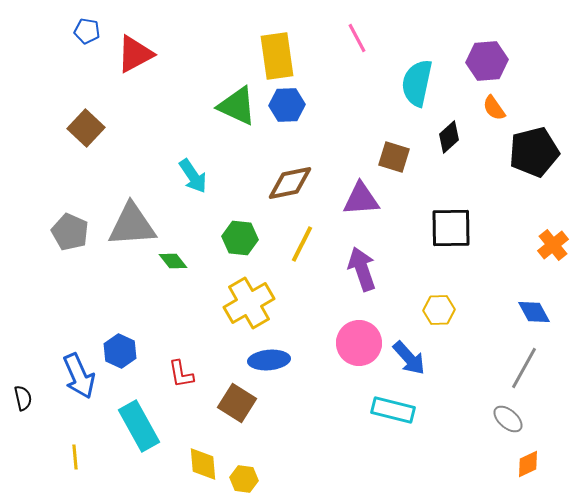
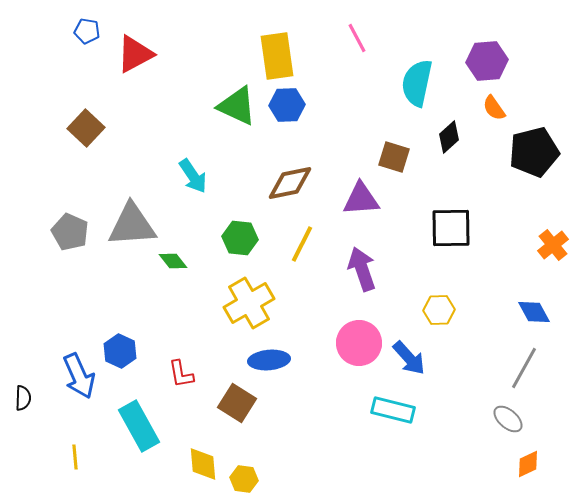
black semicircle at (23, 398): rotated 15 degrees clockwise
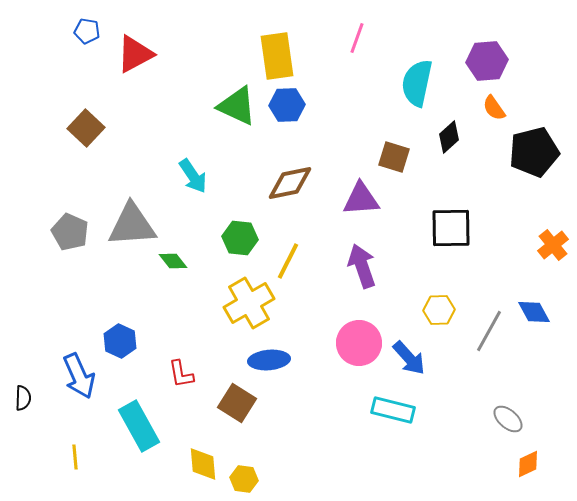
pink line at (357, 38): rotated 48 degrees clockwise
yellow line at (302, 244): moved 14 px left, 17 px down
purple arrow at (362, 269): moved 3 px up
blue hexagon at (120, 351): moved 10 px up
gray line at (524, 368): moved 35 px left, 37 px up
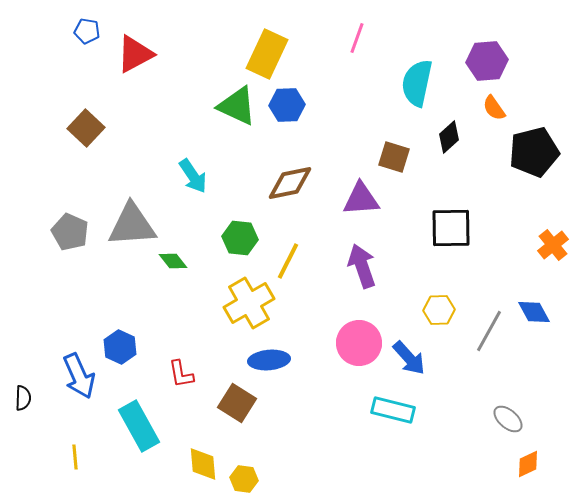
yellow rectangle at (277, 56): moved 10 px left, 2 px up; rotated 33 degrees clockwise
blue hexagon at (120, 341): moved 6 px down
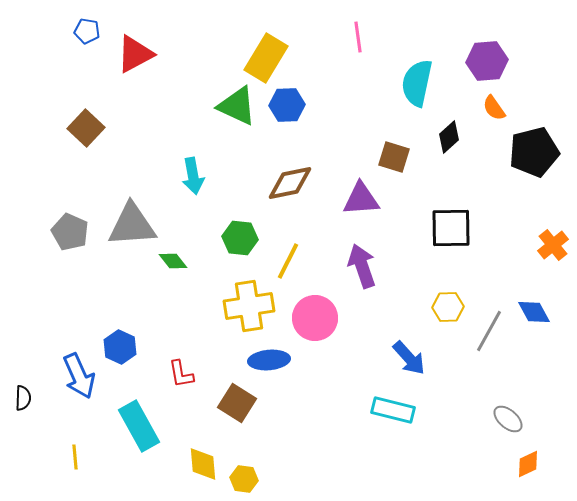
pink line at (357, 38): moved 1 px right, 1 px up; rotated 28 degrees counterclockwise
yellow rectangle at (267, 54): moved 1 px left, 4 px down; rotated 6 degrees clockwise
cyan arrow at (193, 176): rotated 24 degrees clockwise
yellow cross at (249, 303): moved 3 px down; rotated 21 degrees clockwise
yellow hexagon at (439, 310): moved 9 px right, 3 px up
pink circle at (359, 343): moved 44 px left, 25 px up
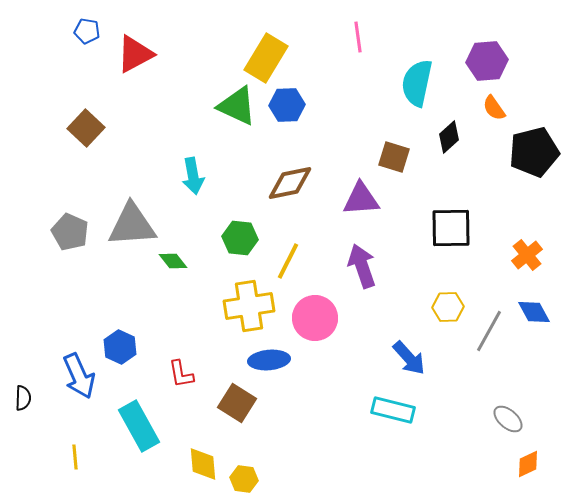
orange cross at (553, 245): moved 26 px left, 10 px down
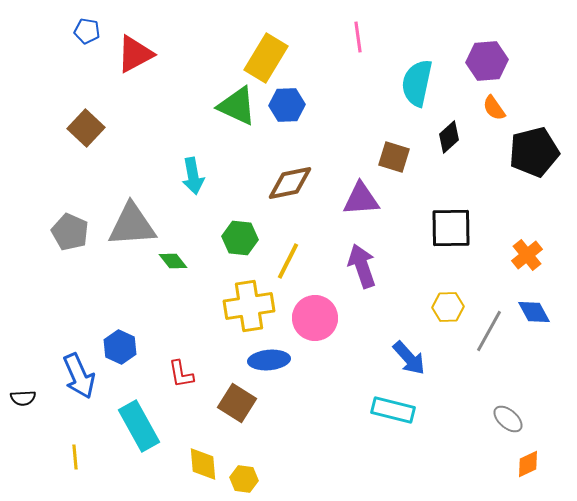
black semicircle at (23, 398): rotated 85 degrees clockwise
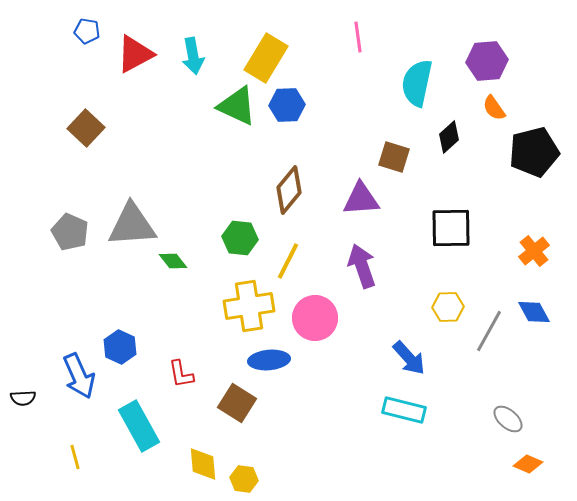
cyan arrow at (193, 176): moved 120 px up
brown diamond at (290, 183): moved 1 px left, 7 px down; rotated 39 degrees counterclockwise
orange cross at (527, 255): moved 7 px right, 4 px up
cyan rectangle at (393, 410): moved 11 px right
yellow line at (75, 457): rotated 10 degrees counterclockwise
orange diamond at (528, 464): rotated 48 degrees clockwise
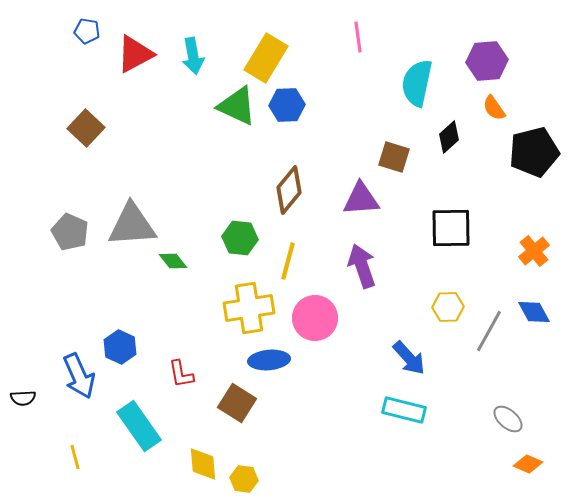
yellow line at (288, 261): rotated 12 degrees counterclockwise
yellow cross at (249, 306): moved 2 px down
cyan rectangle at (139, 426): rotated 6 degrees counterclockwise
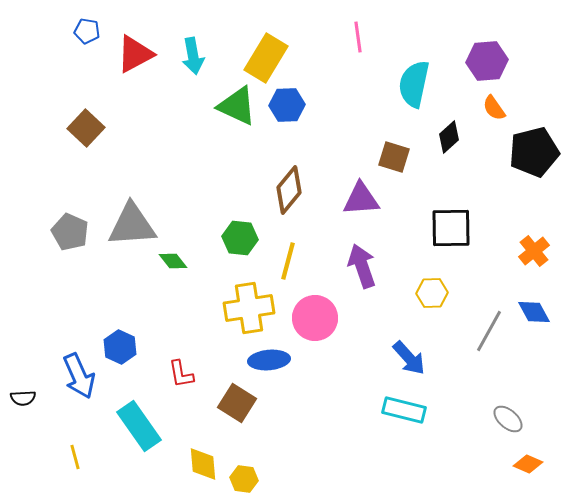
cyan semicircle at (417, 83): moved 3 px left, 1 px down
yellow hexagon at (448, 307): moved 16 px left, 14 px up
